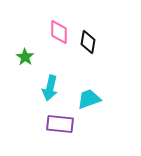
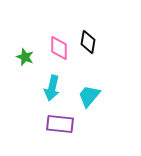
pink diamond: moved 16 px down
green star: rotated 12 degrees counterclockwise
cyan arrow: moved 2 px right
cyan trapezoid: moved 3 px up; rotated 30 degrees counterclockwise
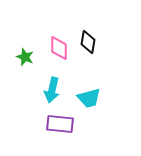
cyan arrow: moved 2 px down
cyan trapezoid: moved 2 px down; rotated 145 degrees counterclockwise
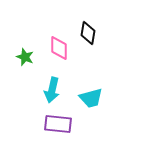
black diamond: moved 9 px up
cyan trapezoid: moved 2 px right
purple rectangle: moved 2 px left
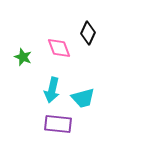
black diamond: rotated 15 degrees clockwise
pink diamond: rotated 20 degrees counterclockwise
green star: moved 2 px left
cyan trapezoid: moved 8 px left
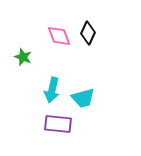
pink diamond: moved 12 px up
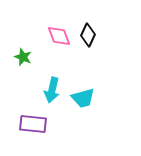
black diamond: moved 2 px down
purple rectangle: moved 25 px left
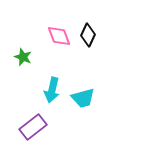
purple rectangle: moved 3 px down; rotated 44 degrees counterclockwise
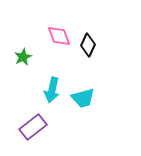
black diamond: moved 10 px down
green star: rotated 24 degrees clockwise
